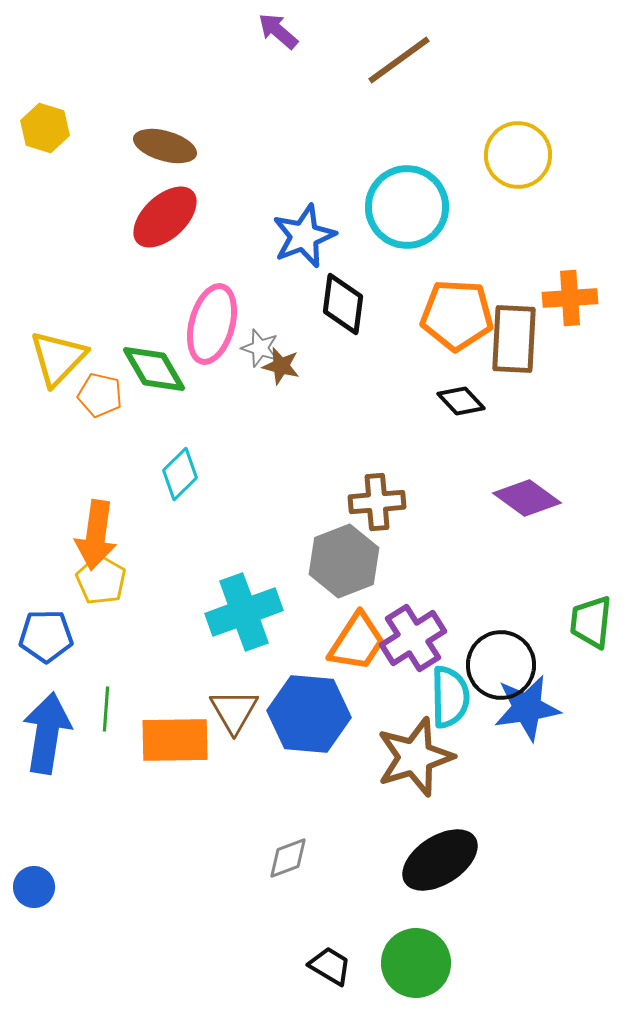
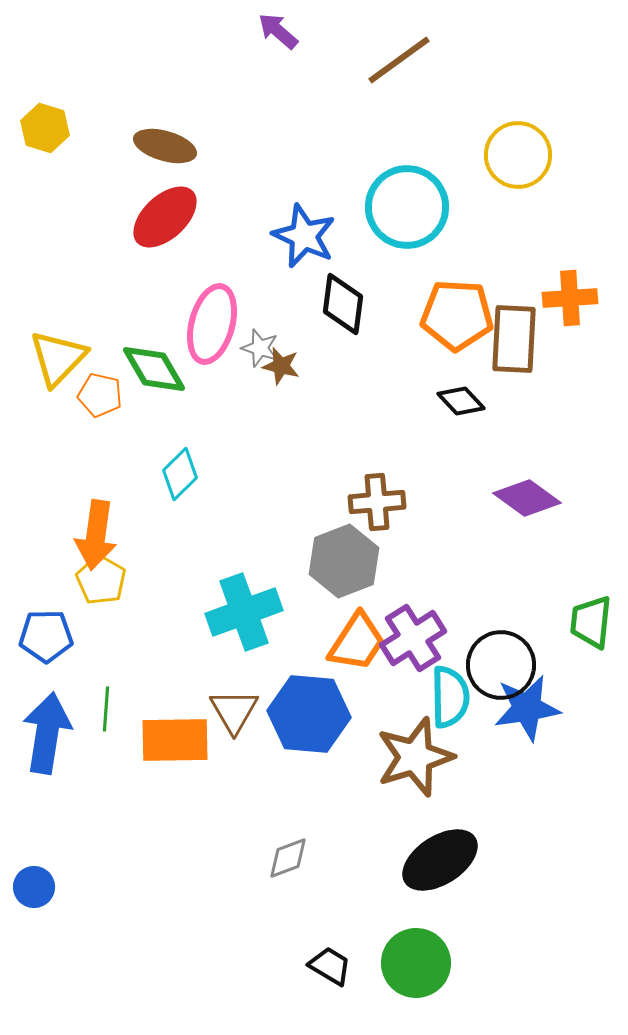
blue star at (304, 236): rotated 26 degrees counterclockwise
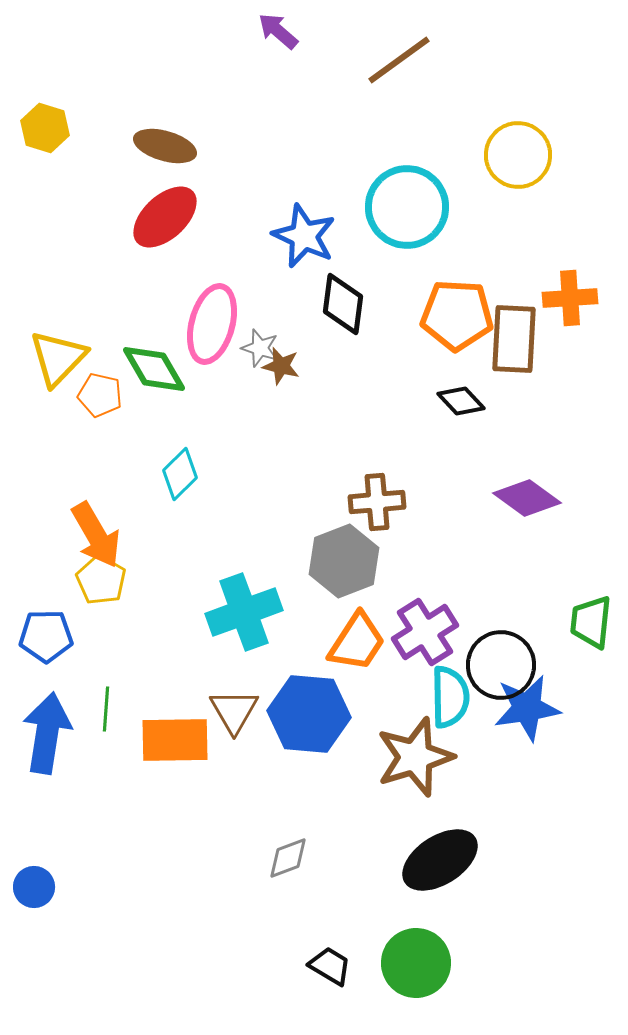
orange arrow at (96, 535): rotated 38 degrees counterclockwise
purple cross at (413, 638): moved 12 px right, 6 px up
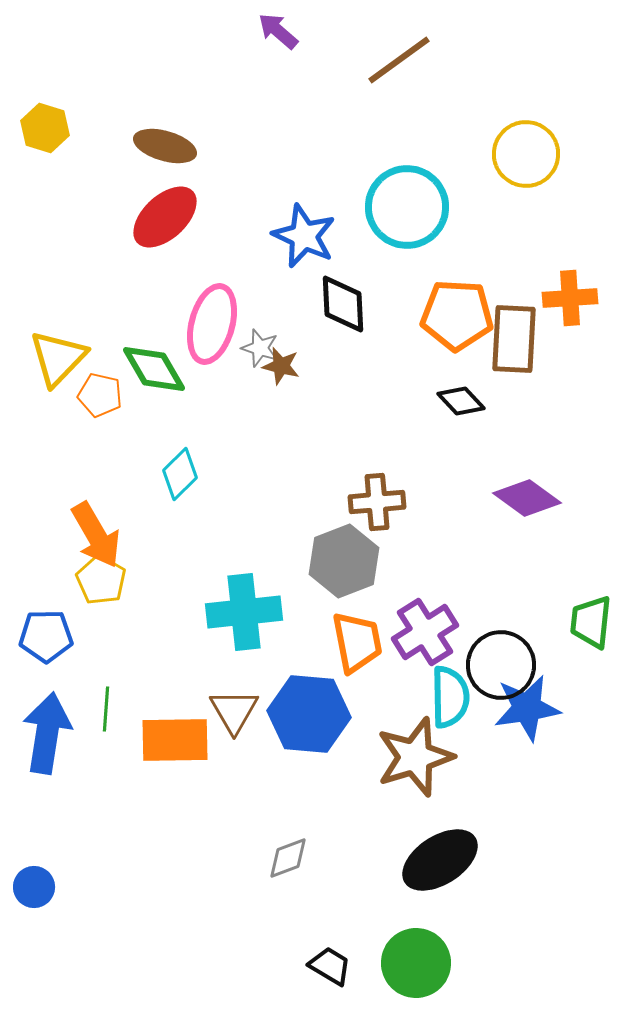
yellow circle at (518, 155): moved 8 px right, 1 px up
black diamond at (343, 304): rotated 10 degrees counterclockwise
cyan cross at (244, 612): rotated 14 degrees clockwise
orange trapezoid at (357, 642): rotated 44 degrees counterclockwise
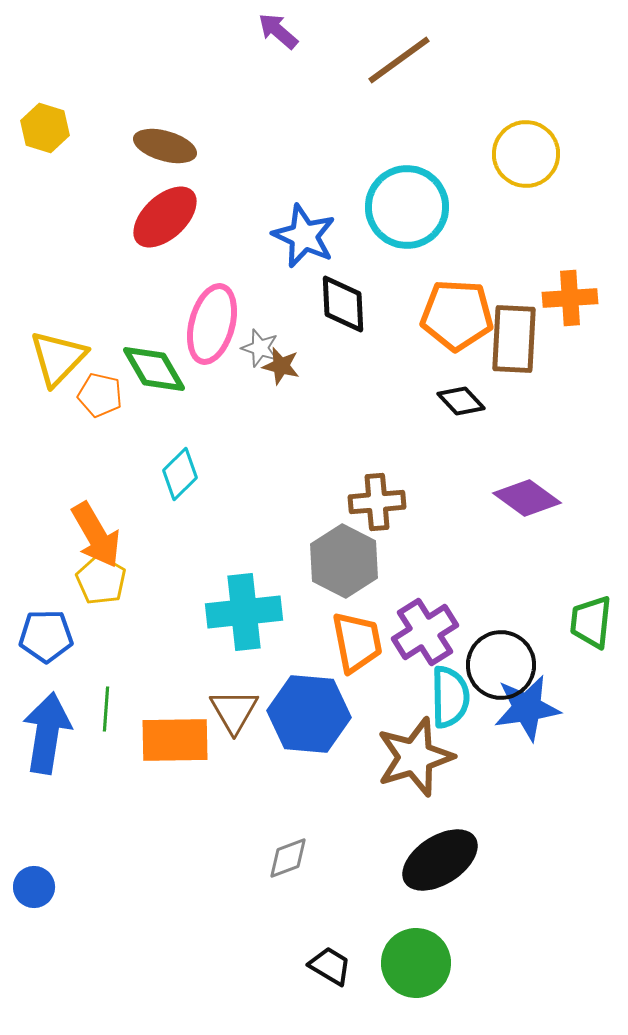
gray hexagon at (344, 561): rotated 12 degrees counterclockwise
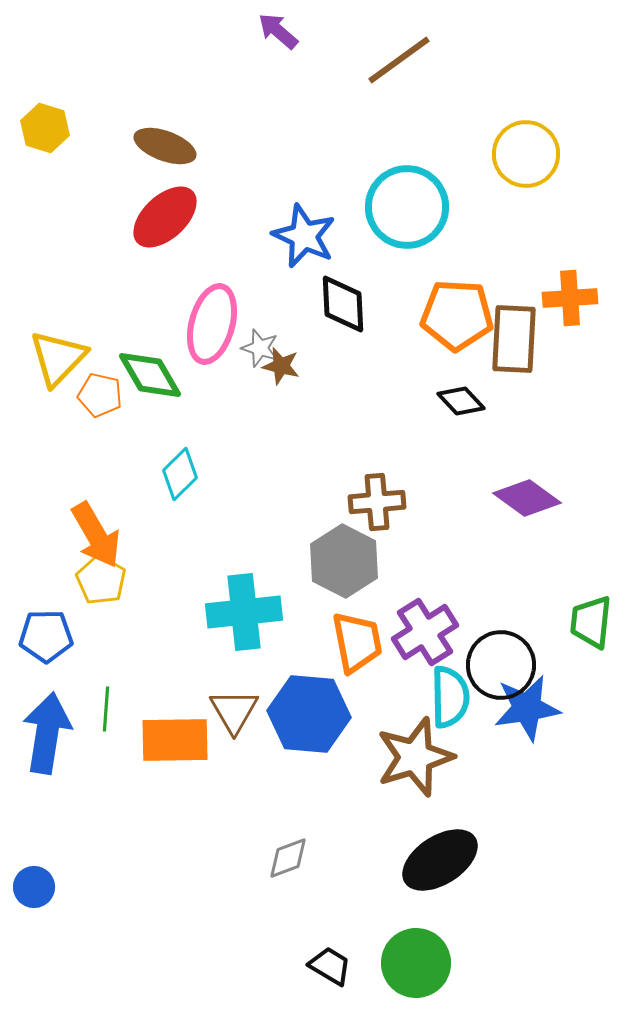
brown ellipse at (165, 146): rotated 4 degrees clockwise
green diamond at (154, 369): moved 4 px left, 6 px down
